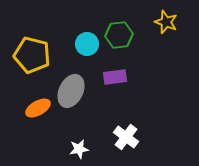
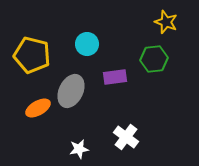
green hexagon: moved 35 px right, 24 px down
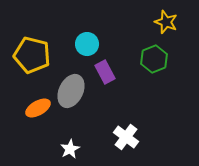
green hexagon: rotated 16 degrees counterclockwise
purple rectangle: moved 10 px left, 5 px up; rotated 70 degrees clockwise
white star: moved 9 px left; rotated 18 degrees counterclockwise
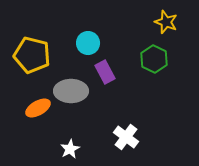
cyan circle: moved 1 px right, 1 px up
green hexagon: rotated 12 degrees counterclockwise
gray ellipse: rotated 64 degrees clockwise
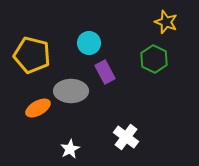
cyan circle: moved 1 px right
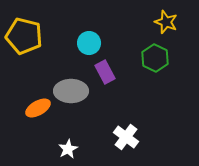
yellow pentagon: moved 8 px left, 19 px up
green hexagon: moved 1 px right, 1 px up
white star: moved 2 px left
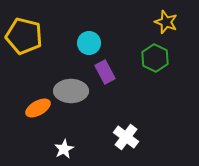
white star: moved 4 px left
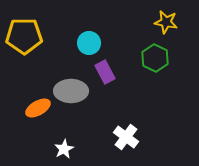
yellow star: rotated 10 degrees counterclockwise
yellow pentagon: rotated 15 degrees counterclockwise
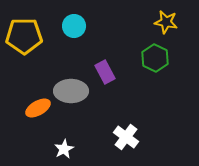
cyan circle: moved 15 px left, 17 px up
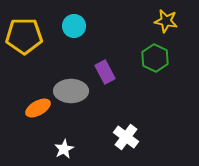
yellow star: moved 1 px up
